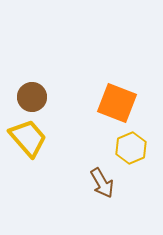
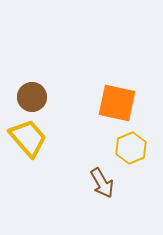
orange square: rotated 9 degrees counterclockwise
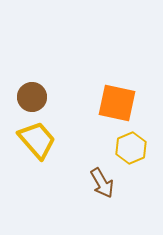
yellow trapezoid: moved 9 px right, 2 px down
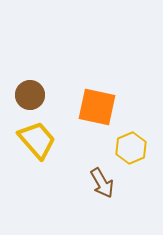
brown circle: moved 2 px left, 2 px up
orange square: moved 20 px left, 4 px down
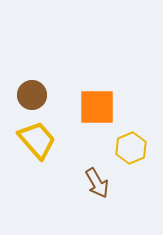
brown circle: moved 2 px right
orange square: rotated 12 degrees counterclockwise
brown arrow: moved 5 px left
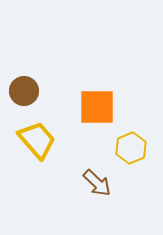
brown circle: moved 8 px left, 4 px up
brown arrow: rotated 16 degrees counterclockwise
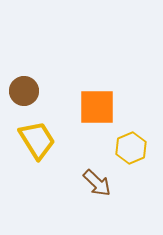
yellow trapezoid: rotated 9 degrees clockwise
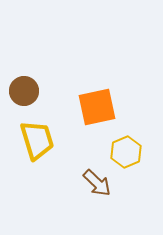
orange square: rotated 12 degrees counterclockwise
yellow trapezoid: rotated 15 degrees clockwise
yellow hexagon: moved 5 px left, 4 px down
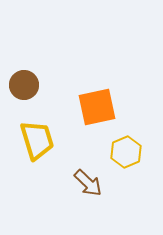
brown circle: moved 6 px up
brown arrow: moved 9 px left
